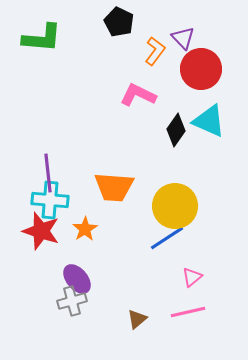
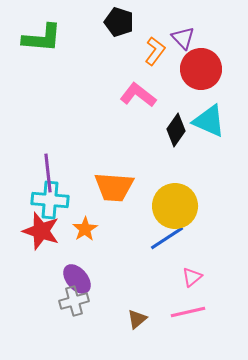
black pentagon: rotated 8 degrees counterclockwise
pink L-shape: rotated 12 degrees clockwise
gray cross: moved 2 px right
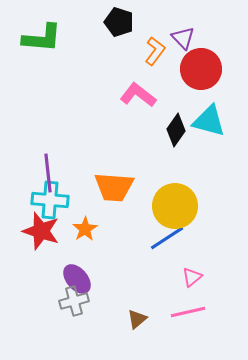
cyan triangle: rotated 9 degrees counterclockwise
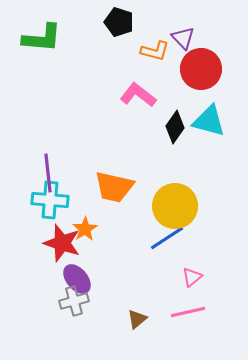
orange L-shape: rotated 68 degrees clockwise
black diamond: moved 1 px left, 3 px up
orange trapezoid: rotated 9 degrees clockwise
red star: moved 21 px right, 12 px down
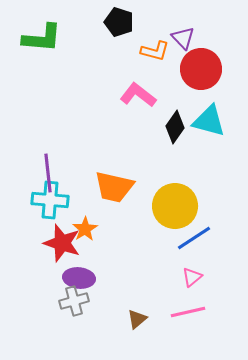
blue line: moved 27 px right
purple ellipse: moved 2 px right, 1 px up; rotated 44 degrees counterclockwise
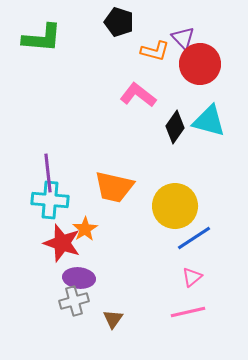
red circle: moved 1 px left, 5 px up
brown triangle: moved 24 px left; rotated 15 degrees counterclockwise
